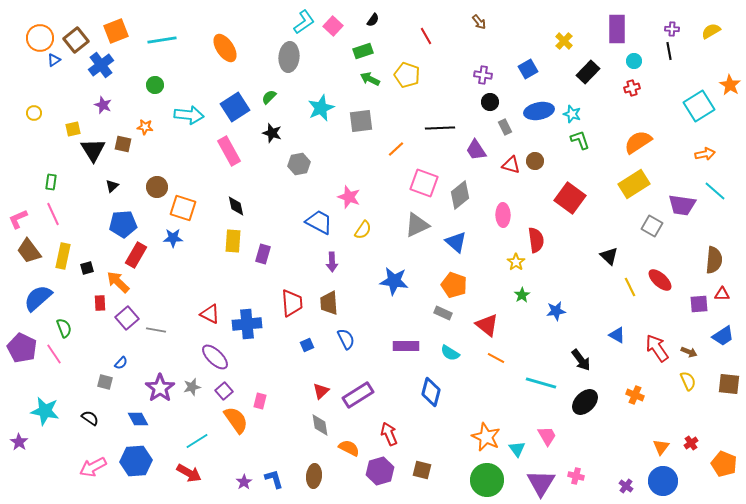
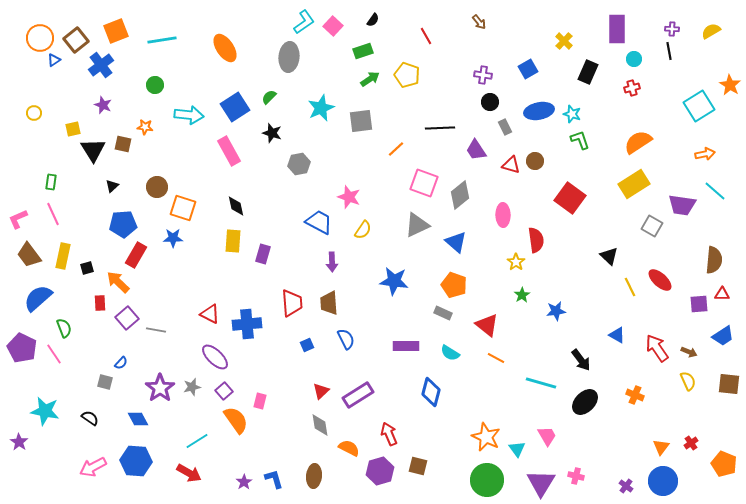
cyan circle at (634, 61): moved 2 px up
black rectangle at (588, 72): rotated 20 degrees counterclockwise
green arrow at (370, 79): rotated 120 degrees clockwise
brown trapezoid at (29, 251): moved 4 px down
blue hexagon at (136, 461): rotated 8 degrees clockwise
brown square at (422, 470): moved 4 px left, 4 px up
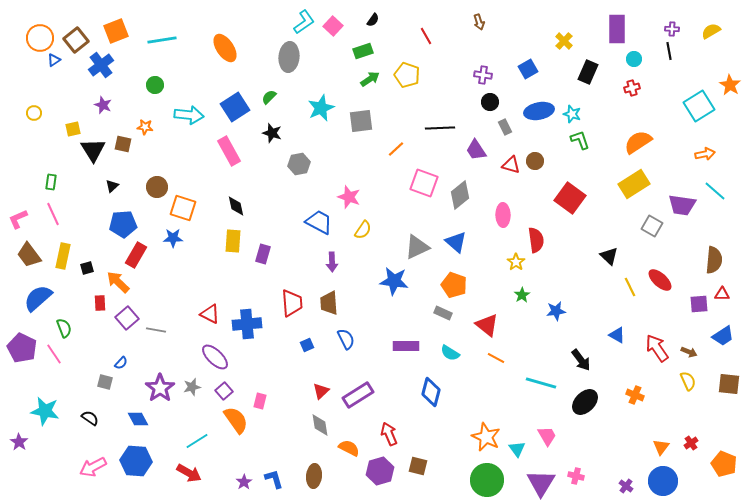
brown arrow at (479, 22): rotated 21 degrees clockwise
gray triangle at (417, 225): moved 22 px down
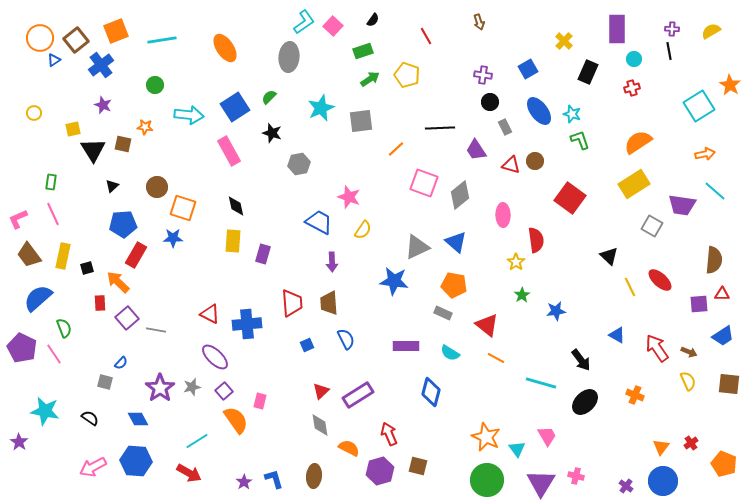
blue ellipse at (539, 111): rotated 64 degrees clockwise
orange pentagon at (454, 285): rotated 10 degrees counterclockwise
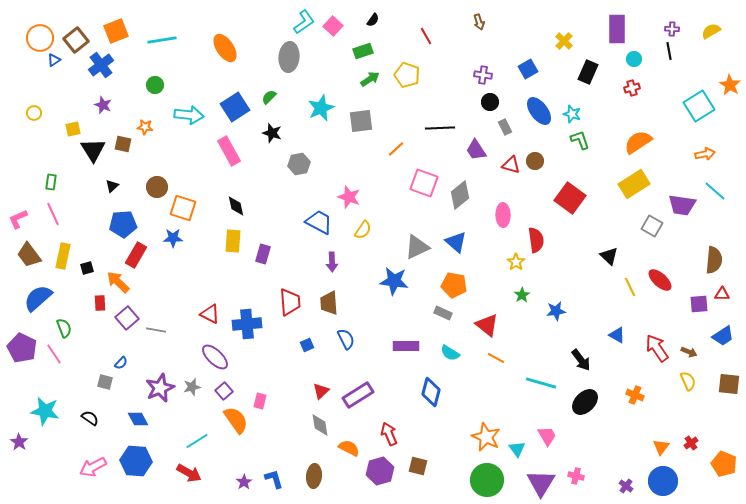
red trapezoid at (292, 303): moved 2 px left, 1 px up
purple star at (160, 388): rotated 12 degrees clockwise
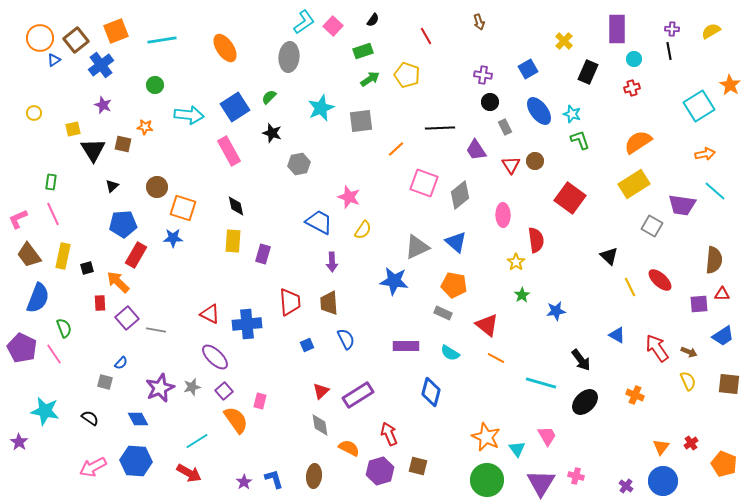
red triangle at (511, 165): rotated 42 degrees clockwise
blue semicircle at (38, 298): rotated 152 degrees clockwise
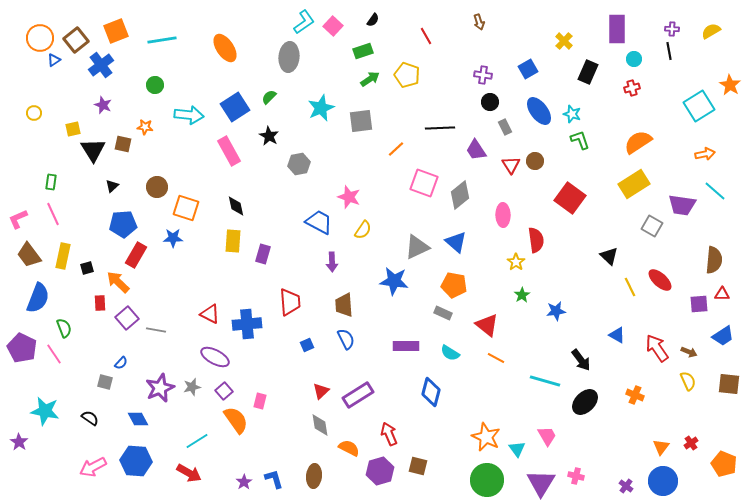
black star at (272, 133): moved 3 px left, 3 px down; rotated 12 degrees clockwise
orange square at (183, 208): moved 3 px right
brown trapezoid at (329, 303): moved 15 px right, 2 px down
purple ellipse at (215, 357): rotated 16 degrees counterclockwise
cyan line at (541, 383): moved 4 px right, 2 px up
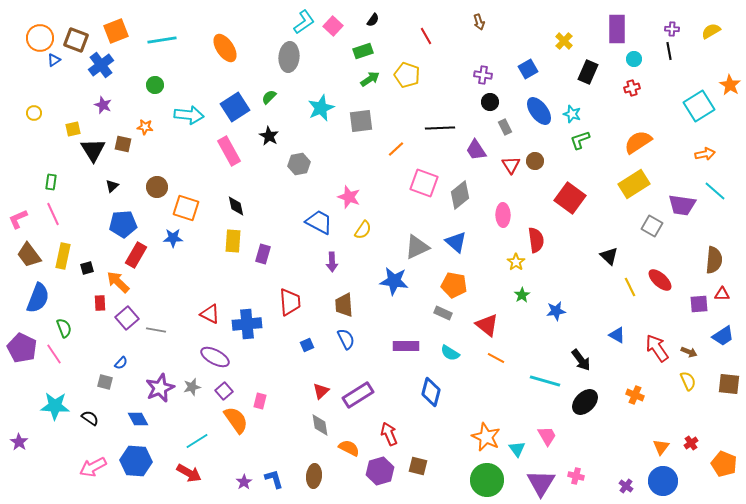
brown square at (76, 40): rotated 30 degrees counterclockwise
green L-shape at (580, 140): rotated 90 degrees counterclockwise
cyan star at (45, 411): moved 10 px right, 5 px up; rotated 8 degrees counterclockwise
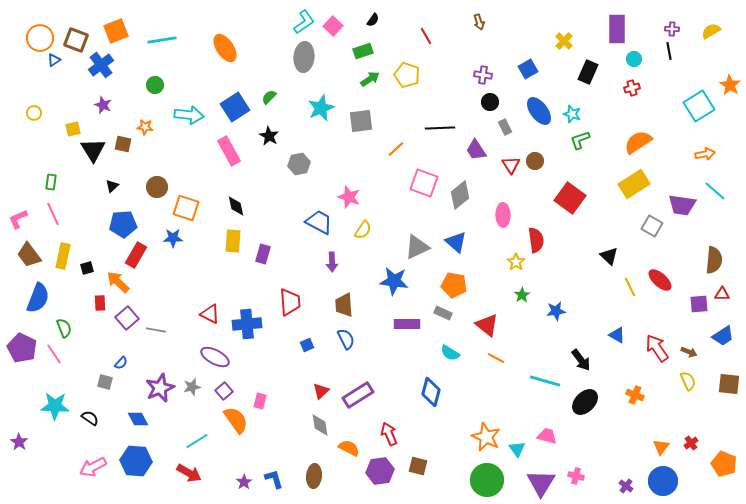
gray ellipse at (289, 57): moved 15 px right
purple rectangle at (406, 346): moved 1 px right, 22 px up
pink trapezoid at (547, 436): rotated 45 degrees counterclockwise
purple hexagon at (380, 471): rotated 8 degrees clockwise
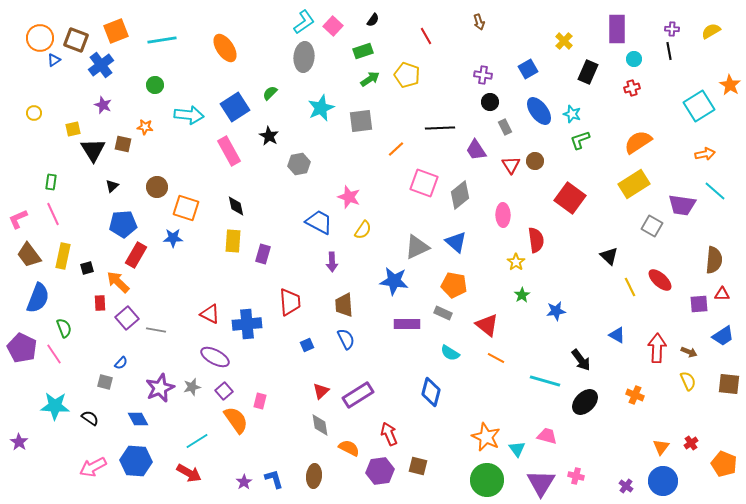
green semicircle at (269, 97): moved 1 px right, 4 px up
red arrow at (657, 348): rotated 36 degrees clockwise
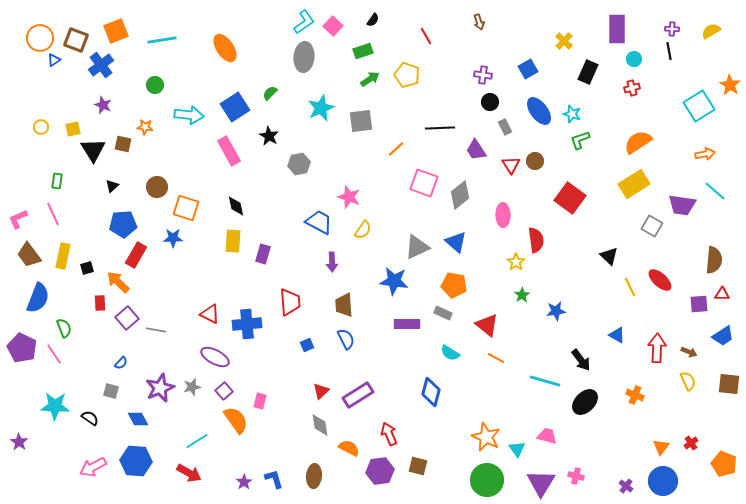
yellow circle at (34, 113): moved 7 px right, 14 px down
green rectangle at (51, 182): moved 6 px right, 1 px up
gray square at (105, 382): moved 6 px right, 9 px down
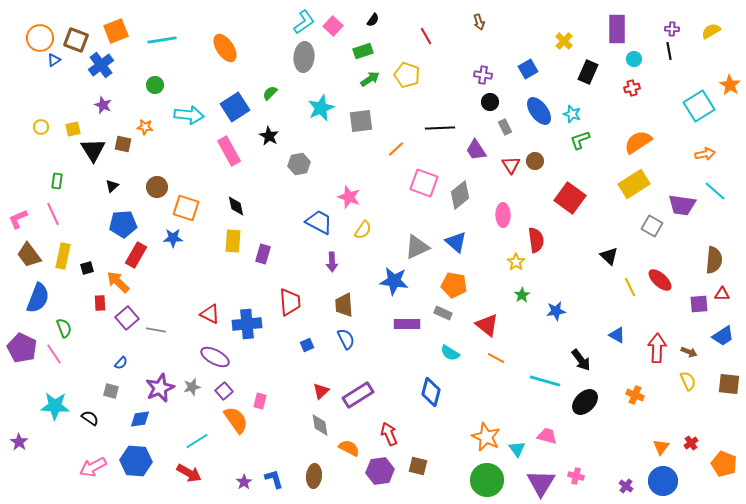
blue diamond at (138, 419): moved 2 px right; rotated 70 degrees counterclockwise
